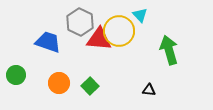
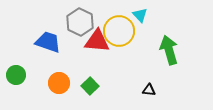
red triangle: moved 2 px left, 2 px down
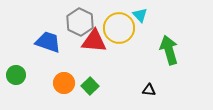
yellow circle: moved 3 px up
red triangle: moved 3 px left
orange circle: moved 5 px right
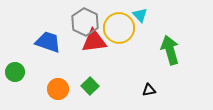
gray hexagon: moved 5 px right
red triangle: rotated 12 degrees counterclockwise
green arrow: moved 1 px right
green circle: moved 1 px left, 3 px up
orange circle: moved 6 px left, 6 px down
black triangle: rotated 16 degrees counterclockwise
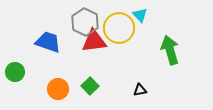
black triangle: moved 9 px left
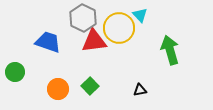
gray hexagon: moved 2 px left, 4 px up
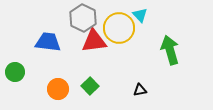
blue trapezoid: rotated 12 degrees counterclockwise
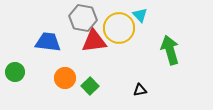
gray hexagon: rotated 16 degrees counterclockwise
orange circle: moved 7 px right, 11 px up
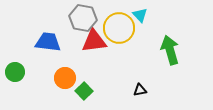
green square: moved 6 px left, 5 px down
